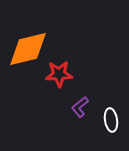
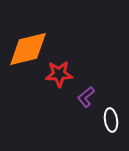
purple L-shape: moved 6 px right, 10 px up
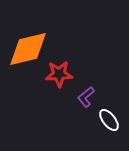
white ellipse: moved 2 px left; rotated 30 degrees counterclockwise
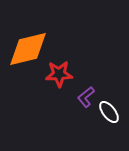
white ellipse: moved 8 px up
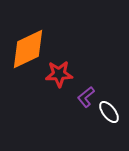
orange diamond: rotated 12 degrees counterclockwise
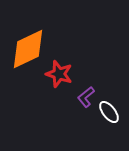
red star: rotated 20 degrees clockwise
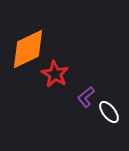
red star: moved 4 px left; rotated 12 degrees clockwise
